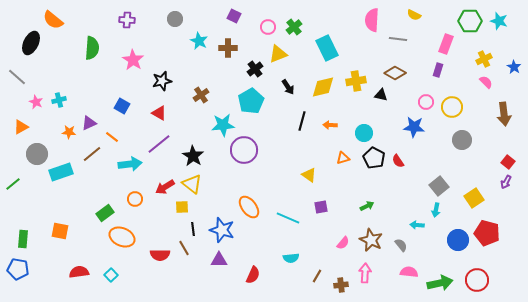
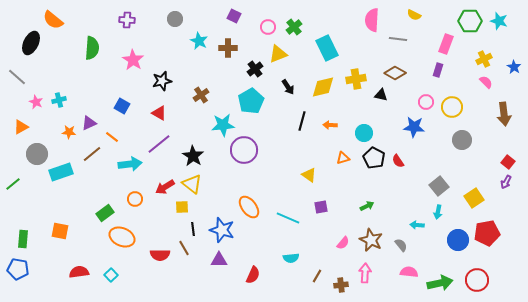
yellow cross at (356, 81): moved 2 px up
cyan arrow at (436, 210): moved 2 px right, 2 px down
red pentagon at (487, 233): rotated 25 degrees counterclockwise
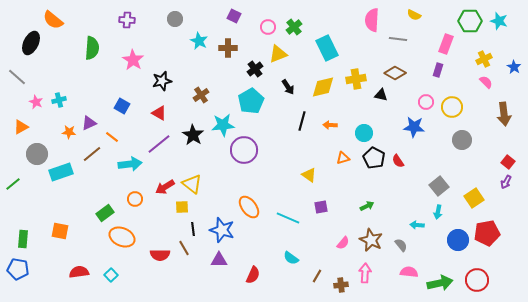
black star at (193, 156): moved 21 px up
cyan semicircle at (291, 258): rotated 42 degrees clockwise
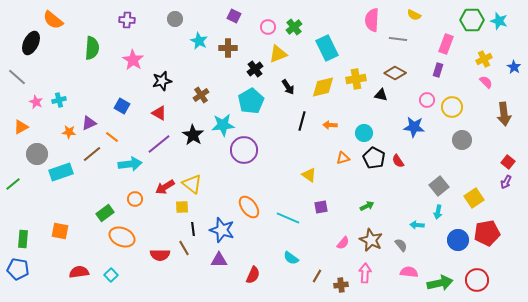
green hexagon at (470, 21): moved 2 px right, 1 px up
pink circle at (426, 102): moved 1 px right, 2 px up
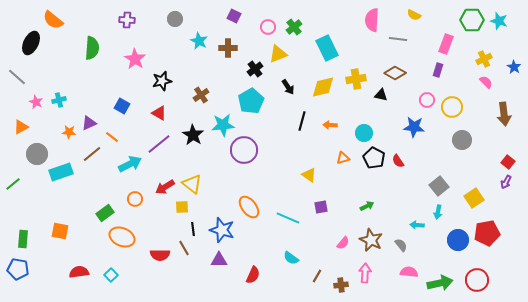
pink star at (133, 60): moved 2 px right, 1 px up
cyan arrow at (130, 164): rotated 20 degrees counterclockwise
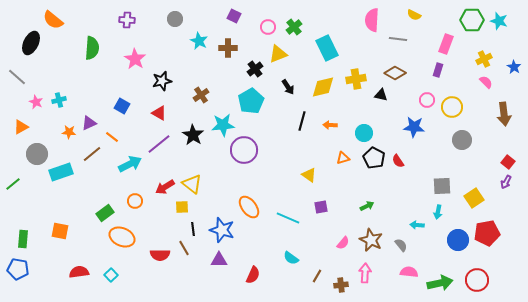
gray square at (439, 186): moved 3 px right; rotated 36 degrees clockwise
orange circle at (135, 199): moved 2 px down
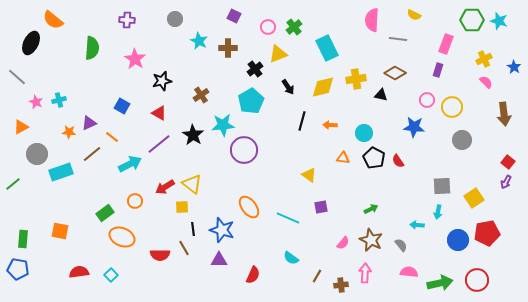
orange triangle at (343, 158): rotated 24 degrees clockwise
green arrow at (367, 206): moved 4 px right, 3 px down
